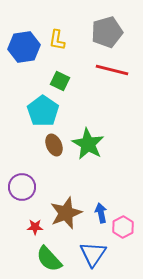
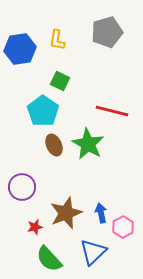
blue hexagon: moved 4 px left, 2 px down
red line: moved 41 px down
red star: rotated 14 degrees counterclockwise
blue triangle: moved 2 px up; rotated 12 degrees clockwise
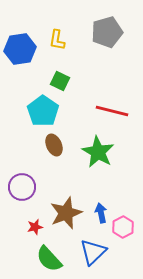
green star: moved 10 px right, 8 px down
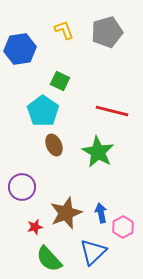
yellow L-shape: moved 7 px right, 10 px up; rotated 150 degrees clockwise
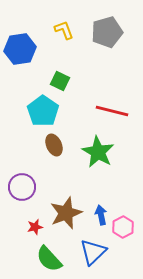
blue arrow: moved 2 px down
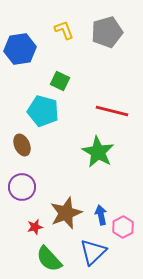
cyan pentagon: rotated 20 degrees counterclockwise
brown ellipse: moved 32 px left
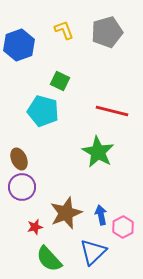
blue hexagon: moved 1 px left, 4 px up; rotated 12 degrees counterclockwise
brown ellipse: moved 3 px left, 14 px down
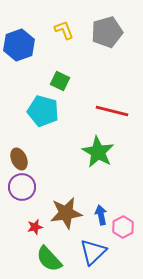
brown star: rotated 12 degrees clockwise
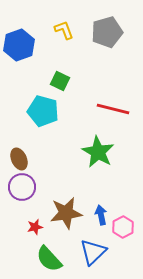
red line: moved 1 px right, 2 px up
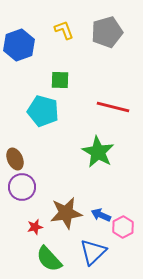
green square: moved 1 px up; rotated 24 degrees counterclockwise
red line: moved 2 px up
brown ellipse: moved 4 px left
blue arrow: rotated 54 degrees counterclockwise
